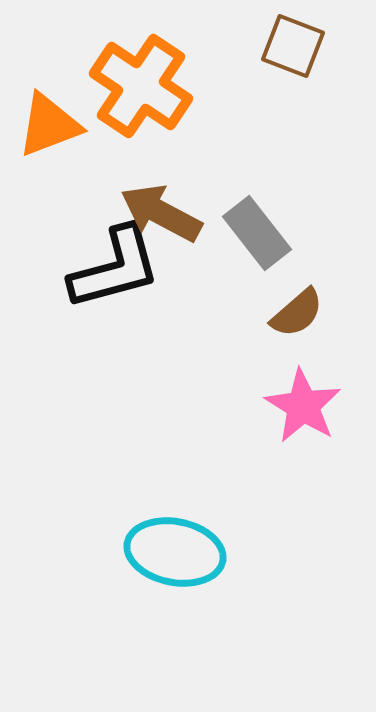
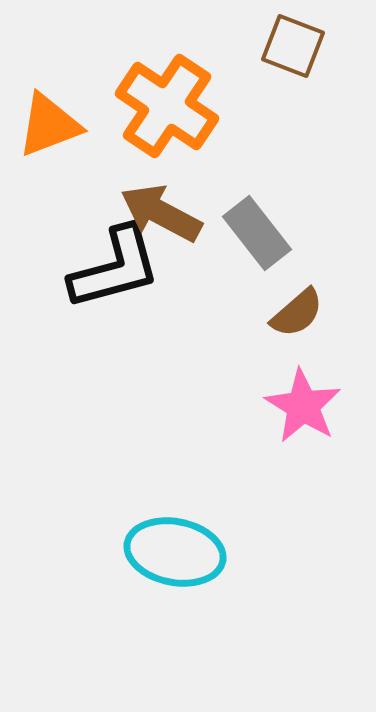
orange cross: moved 26 px right, 20 px down
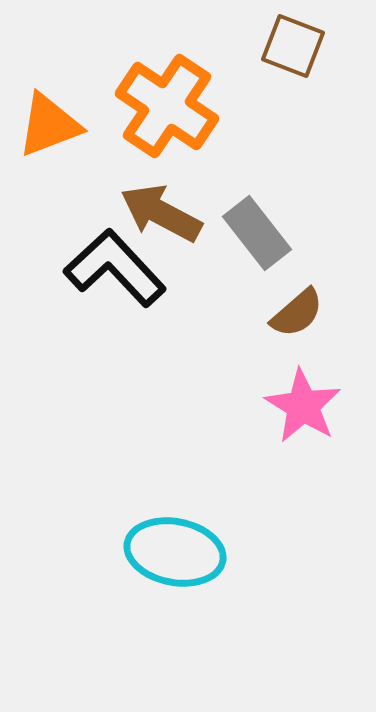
black L-shape: rotated 118 degrees counterclockwise
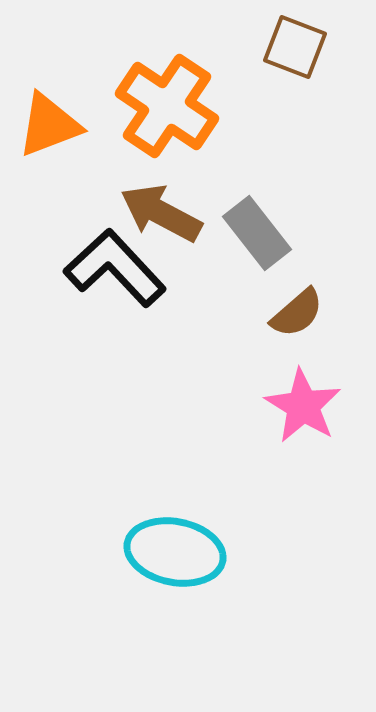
brown square: moved 2 px right, 1 px down
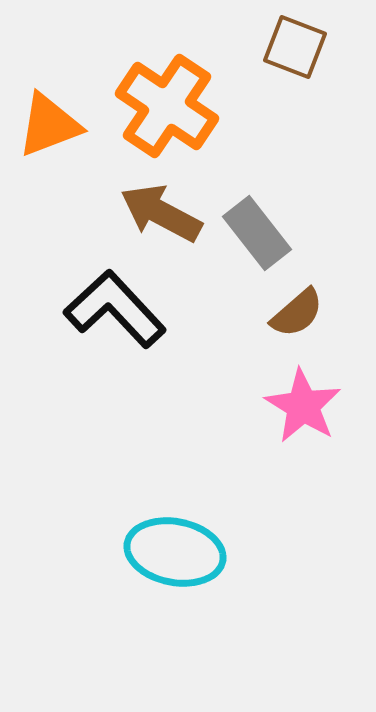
black L-shape: moved 41 px down
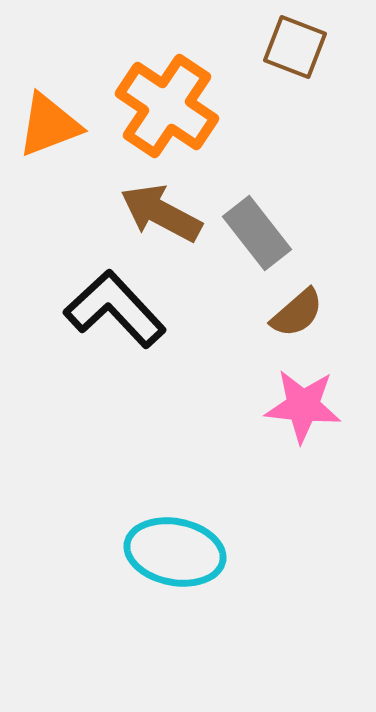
pink star: rotated 26 degrees counterclockwise
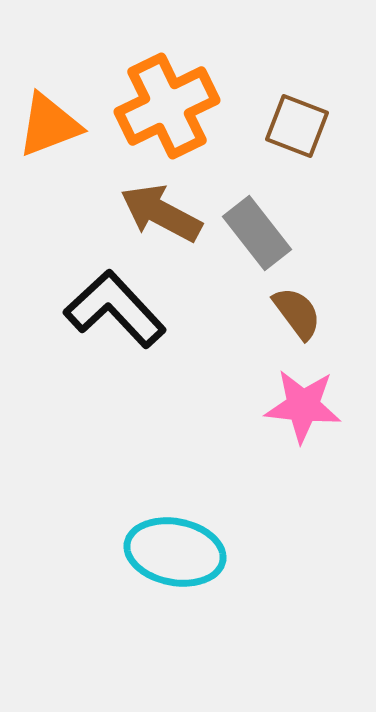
brown square: moved 2 px right, 79 px down
orange cross: rotated 30 degrees clockwise
brown semicircle: rotated 86 degrees counterclockwise
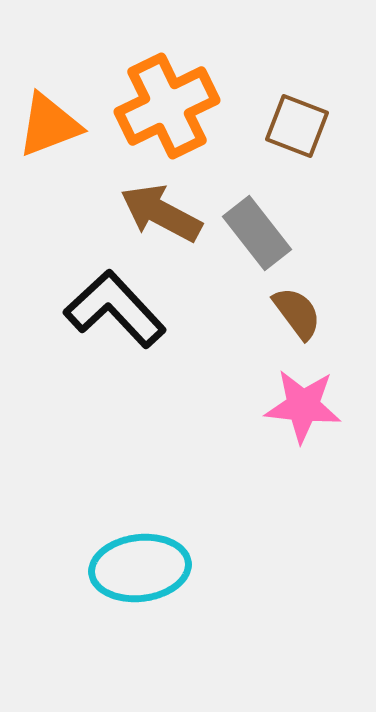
cyan ellipse: moved 35 px left, 16 px down; rotated 18 degrees counterclockwise
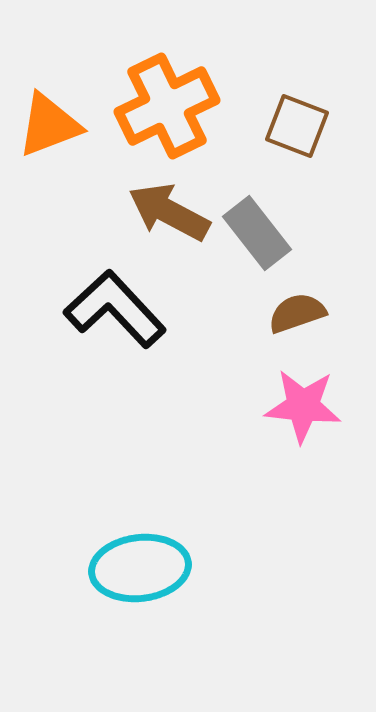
brown arrow: moved 8 px right, 1 px up
brown semicircle: rotated 72 degrees counterclockwise
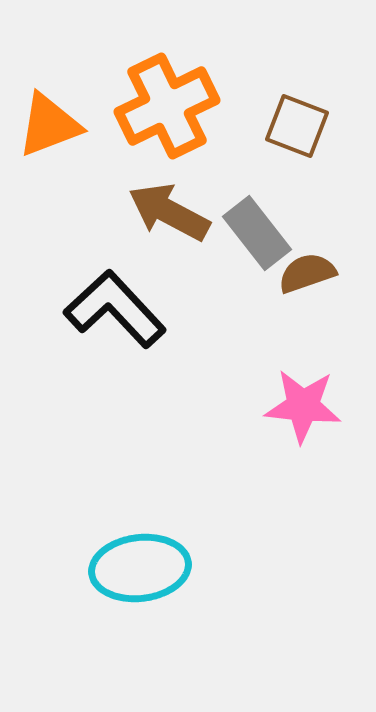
brown semicircle: moved 10 px right, 40 px up
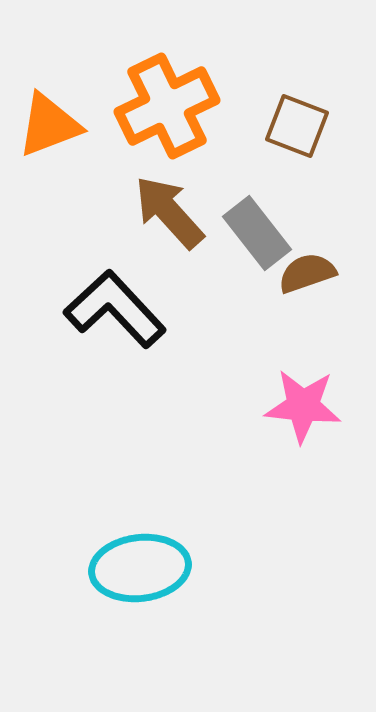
brown arrow: rotated 20 degrees clockwise
